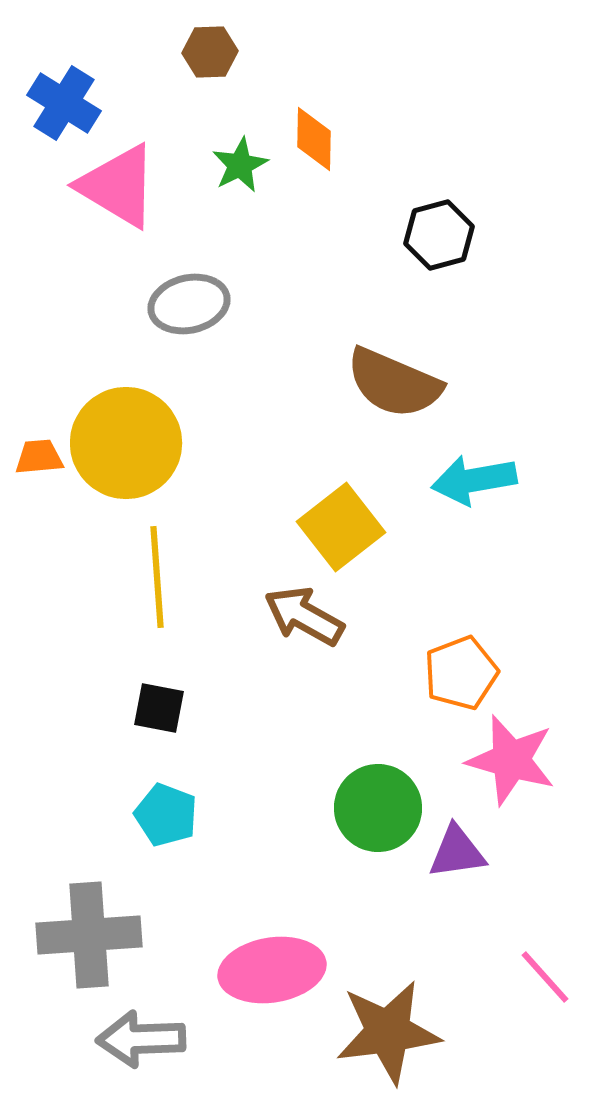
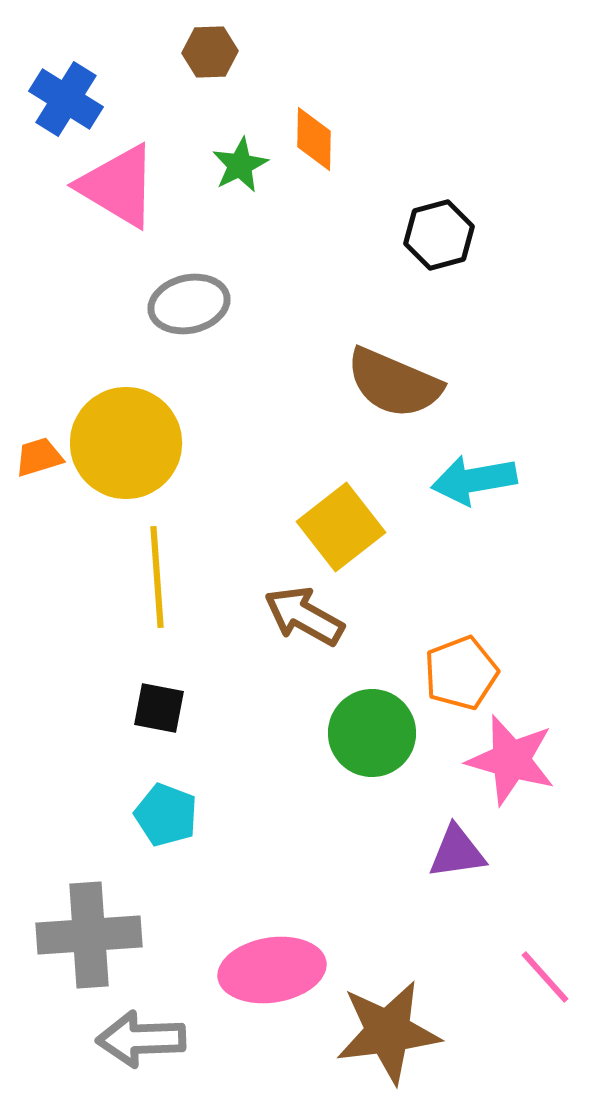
blue cross: moved 2 px right, 4 px up
orange trapezoid: rotated 12 degrees counterclockwise
green circle: moved 6 px left, 75 px up
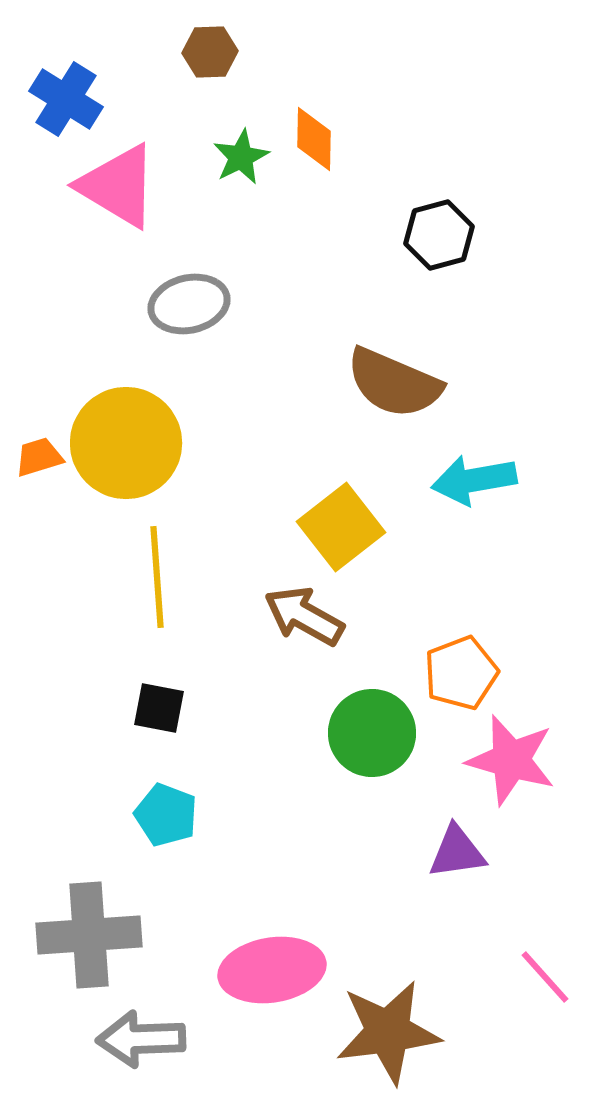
green star: moved 1 px right, 8 px up
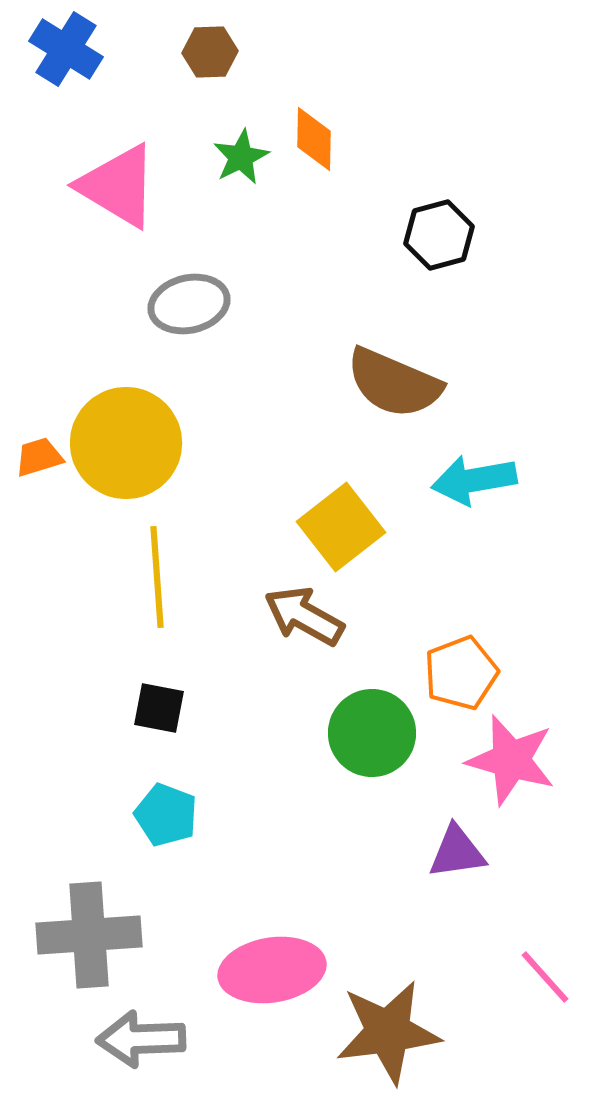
blue cross: moved 50 px up
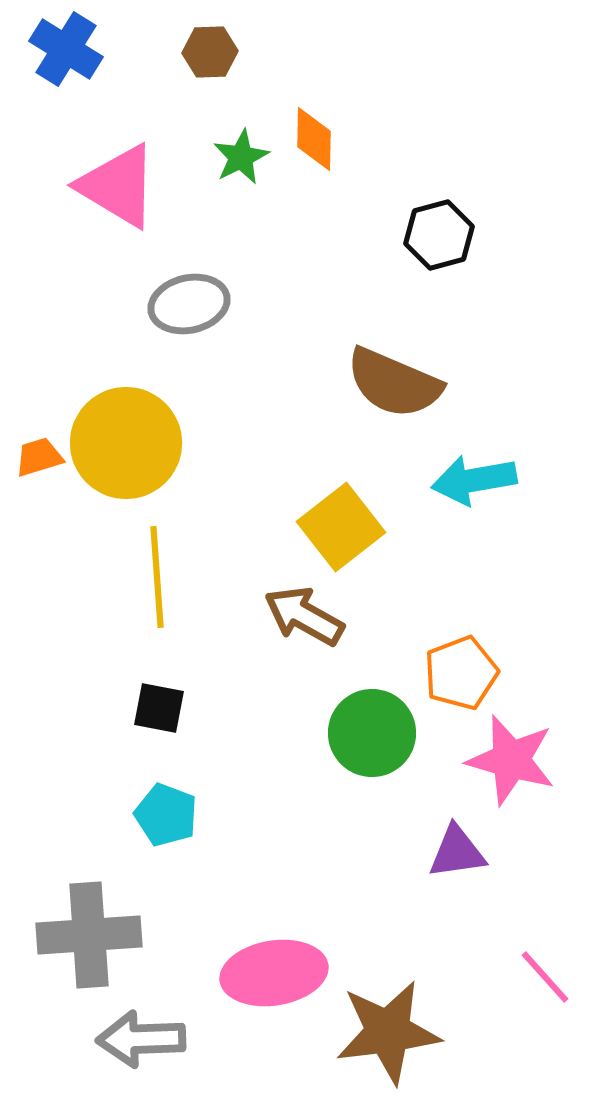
pink ellipse: moved 2 px right, 3 px down
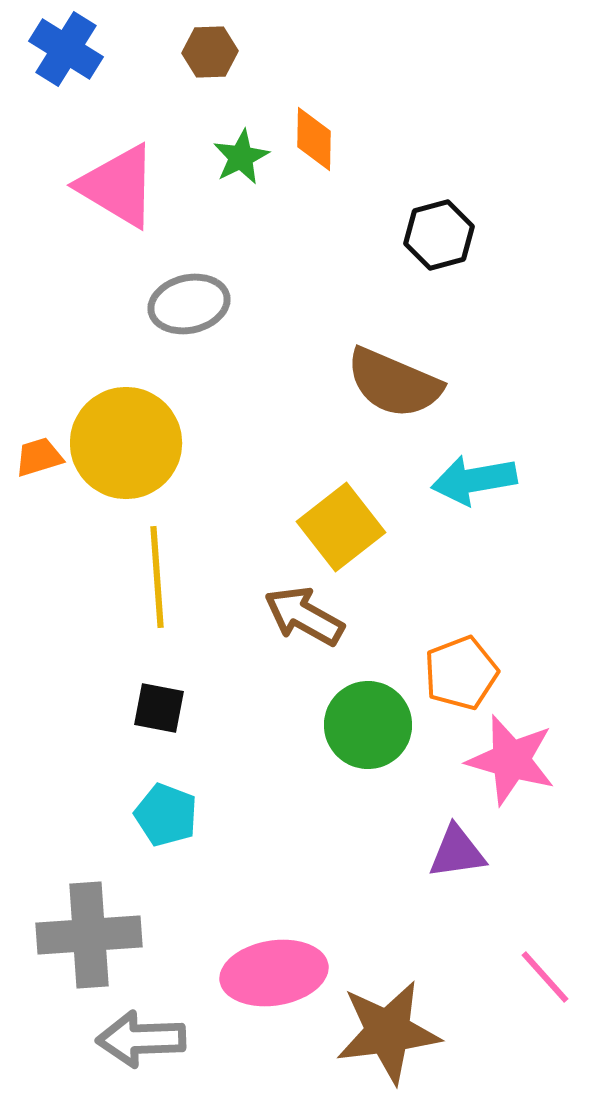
green circle: moved 4 px left, 8 px up
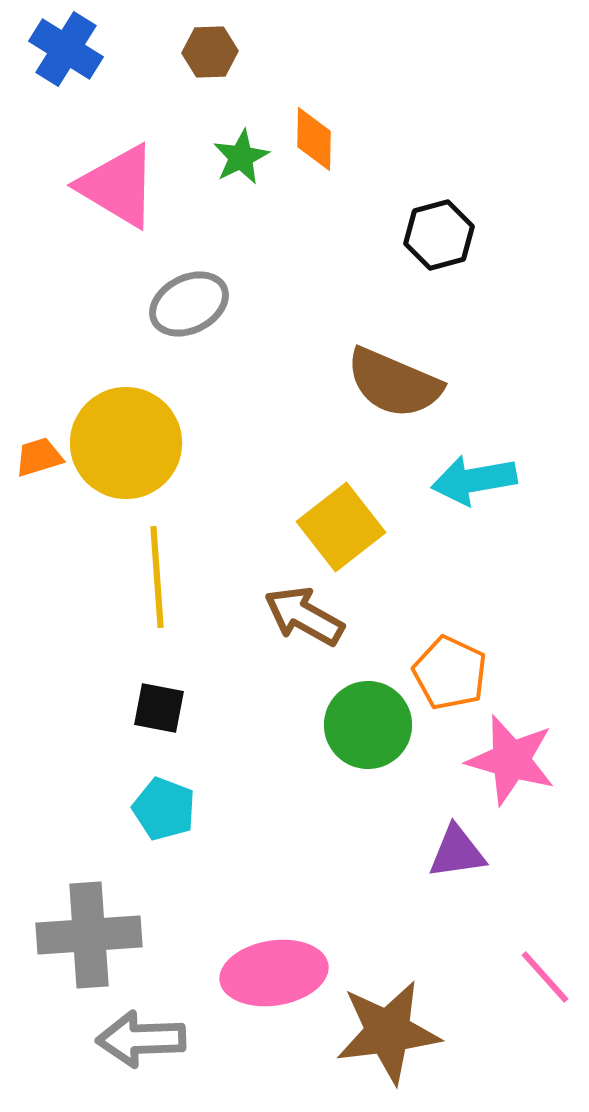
gray ellipse: rotated 14 degrees counterclockwise
orange pentagon: moved 11 px left; rotated 26 degrees counterclockwise
cyan pentagon: moved 2 px left, 6 px up
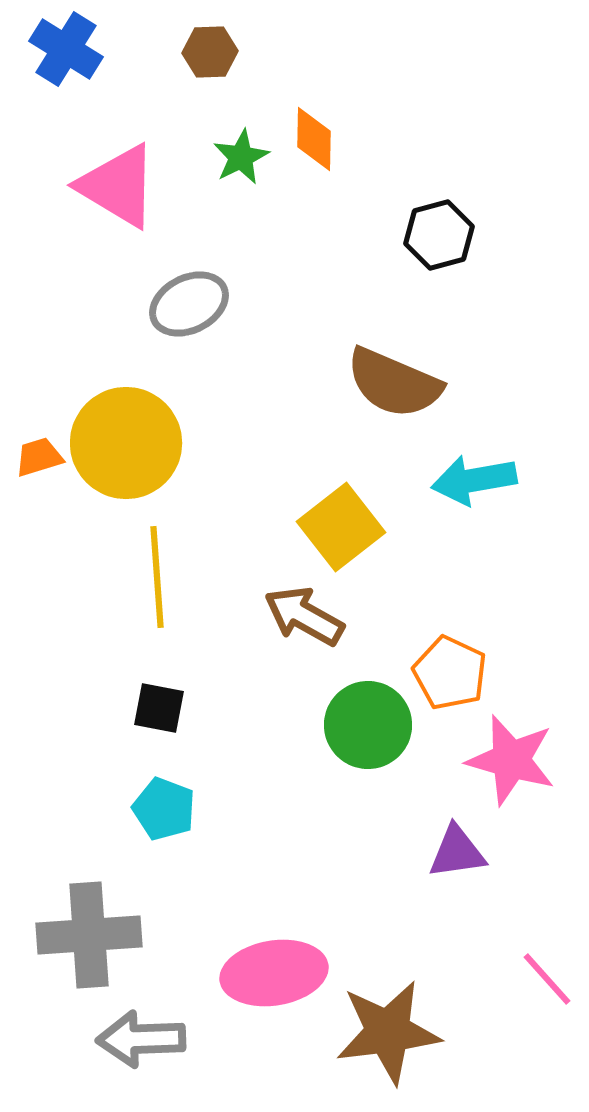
pink line: moved 2 px right, 2 px down
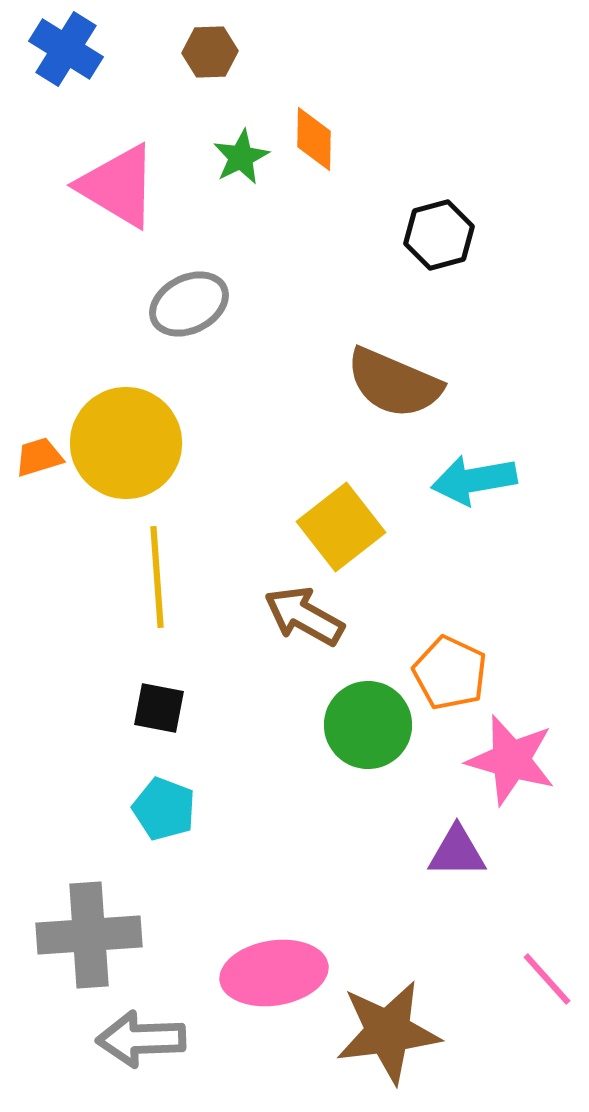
purple triangle: rotated 8 degrees clockwise
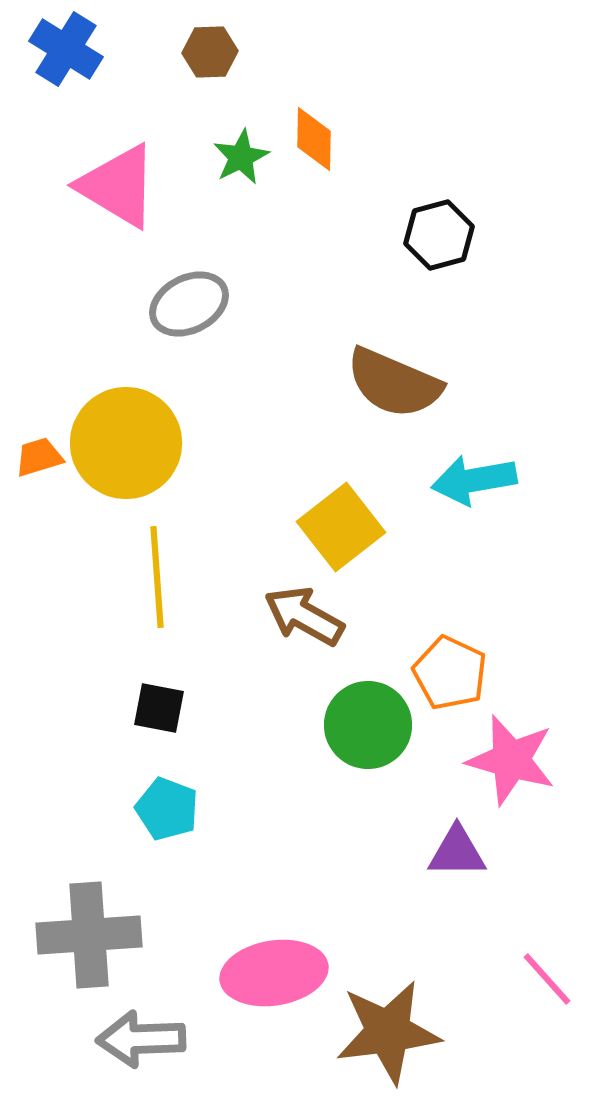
cyan pentagon: moved 3 px right
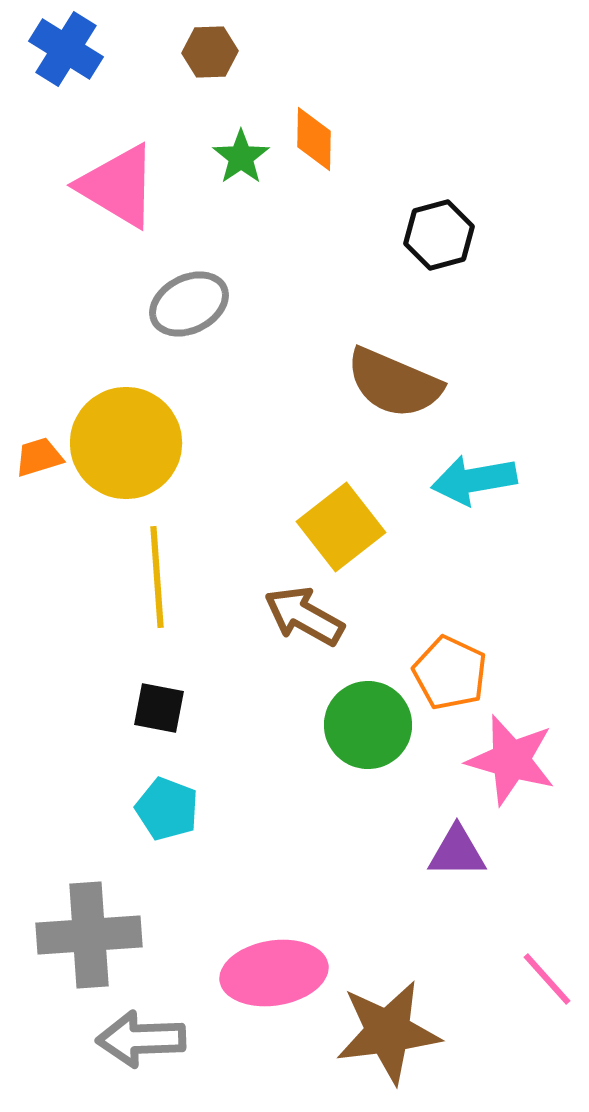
green star: rotated 8 degrees counterclockwise
